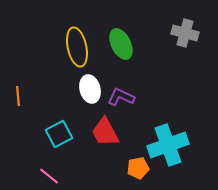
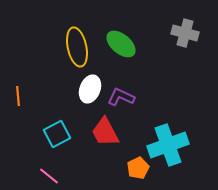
green ellipse: rotated 24 degrees counterclockwise
white ellipse: rotated 36 degrees clockwise
cyan square: moved 2 px left
orange pentagon: rotated 15 degrees counterclockwise
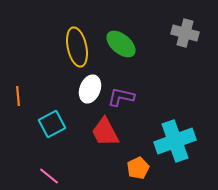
purple L-shape: rotated 12 degrees counterclockwise
cyan square: moved 5 px left, 10 px up
cyan cross: moved 7 px right, 4 px up
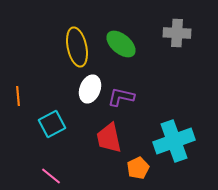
gray cross: moved 8 px left; rotated 12 degrees counterclockwise
red trapezoid: moved 4 px right, 6 px down; rotated 16 degrees clockwise
cyan cross: moved 1 px left
pink line: moved 2 px right
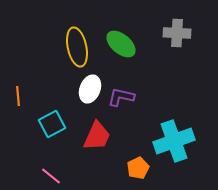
red trapezoid: moved 12 px left, 2 px up; rotated 144 degrees counterclockwise
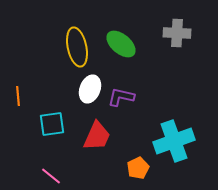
cyan square: rotated 20 degrees clockwise
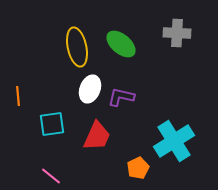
cyan cross: rotated 12 degrees counterclockwise
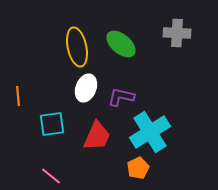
white ellipse: moved 4 px left, 1 px up
cyan cross: moved 24 px left, 9 px up
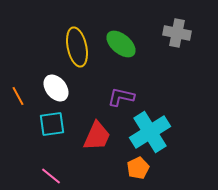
gray cross: rotated 8 degrees clockwise
white ellipse: moved 30 px left; rotated 60 degrees counterclockwise
orange line: rotated 24 degrees counterclockwise
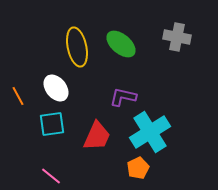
gray cross: moved 4 px down
purple L-shape: moved 2 px right
